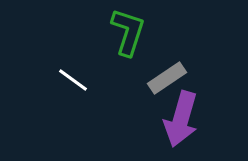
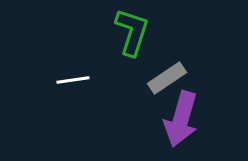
green L-shape: moved 4 px right
white line: rotated 44 degrees counterclockwise
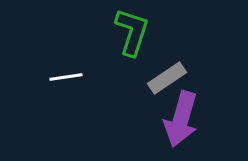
white line: moved 7 px left, 3 px up
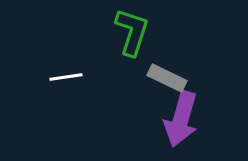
gray rectangle: rotated 60 degrees clockwise
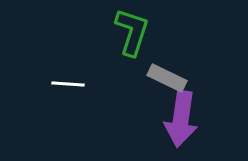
white line: moved 2 px right, 7 px down; rotated 12 degrees clockwise
purple arrow: rotated 8 degrees counterclockwise
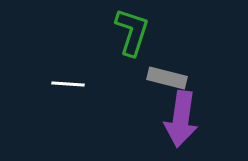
gray rectangle: rotated 12 degrees counterclockwise
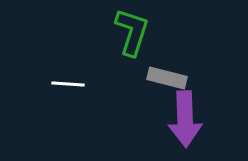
purple arrow: moved 4 px right; rotated 10 degrees counterclockwise
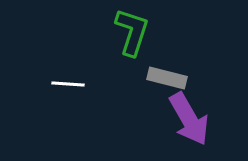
purple arrow: moved 4 px right; rotated 28 degrees counterclockwise
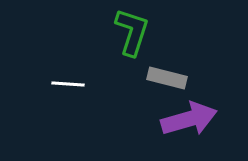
purple arrow: rotated 76 degrees counterclockwise
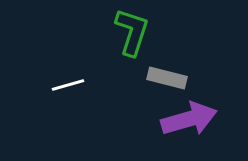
white line: moved 1 px down; rotated 20 degrees counterclockwise
